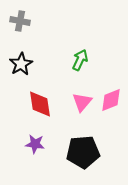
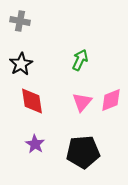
red diamond: moved 8 px left, 3 px up
purple star: rotated 24 degrees clockwise
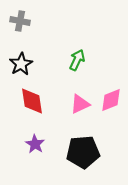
green arrow: moved 3 px left
pink triangle: moved 2 px left, 2 px down; rotated 25 degrees clockwise
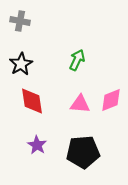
pink triangle: rotated 30 degrees clockwise
purple star: moved 2 px right, 1 px down
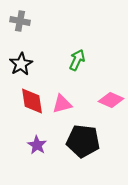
pink diamond: rotated 45 degrees clockwise
pink triangle: moved 18 px left; rotated 20 degrees counterclockwise
black pentagon: moved 11 px up; rotated 12 degrees clockwise
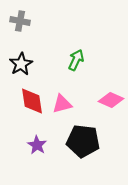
green arrow: moved 1 px left
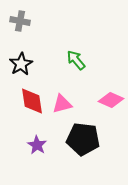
green arrow: rotated 65 degrees counterclockwise
black pentagon: moved 2 px up
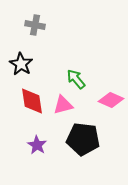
gray cross: moved 15 px right, 4 px down
green arrow: moved 19 px down
black star: rotated 10 degrees counterclockwise
pink triangle: moved 1 px right, 1 px down
